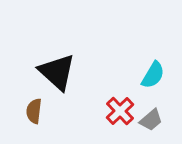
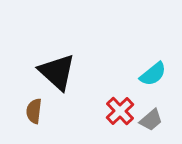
cyan semicircle: moved 1 px up; rotated 20 degrees clockwise
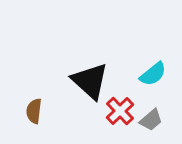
black triangle: moved 33 px right, 9 px down
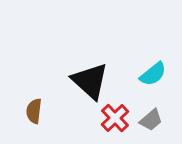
red cross: moved 5 px left, 7 px down
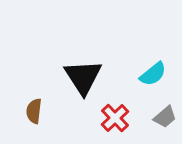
black triangle: moved 7 px left, 4 px up; rotated 15 degrees clockwise
gray trapezoid: moved 14 px right, 3 px up
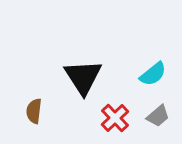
gray trapezoid: moved 7 px left, 1 px up
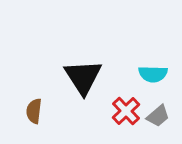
cyan semicircle: rotated 40 degrees clockwise
red cross: moved 11 px right, 7 px up
